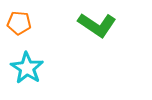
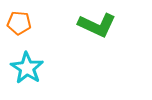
green L-shape: rotated 9 degrees counterclockwise
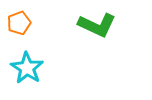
orange pentagon: rotated 25 degrees counterclockwise
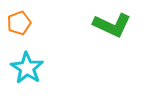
green L-shape: moved 15 px right
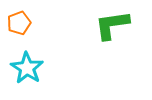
green L-shape: rotated 147 degrees clockwise
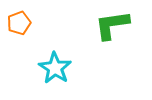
cyan star: moved 28 px right
